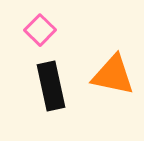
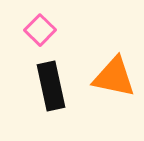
orange triangle: moved 1 px right, 2 px down
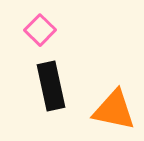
orange triangle: moved 33 px down
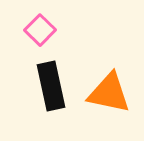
orange triangle: moved 5 px left, 17 px up
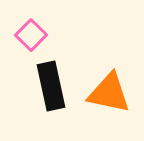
pink square: moved 9 px left, 5 px down
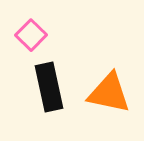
black rectangle: moved 2 px left, 1 px down
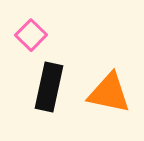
black rectangle: rotated 24 degrees clockwise
